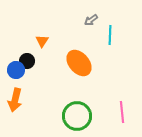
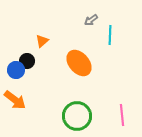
orange triangle: rotated 16 degrees clockwise
orange arrow: rotated 65 degrees counterclockwise
pink line: moved 3 px down
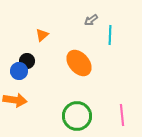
orange triangle: moved 6 px up
blue circle: moved 3 px right, 1 px down
orange arrow: rotated 30 degrees counterclockwise
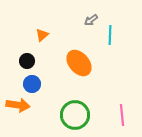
blue circle: moved 13 px right, 13 px down
orange arrow: moved 3 px right, 5 px down
green circle: moved 2 px left, 1 px up
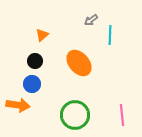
black circle: moved 8 px right
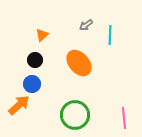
gray arrow: moved 5 px left, 5 px down
black circle: moved 1 px up
orange arrow: moved 1 px right; rotated 50 degrees counterclockwise
pink line: moved 2 px right, 3 px down
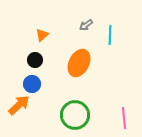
orange ellipse: rotated 68 degrees clockwise
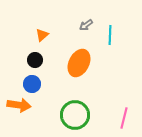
orange arrow: rotated 50 degrees clockwise
pink line: rotated 20 degrees clockwise
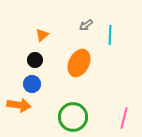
green circle: moved 2 px left, 2 px down
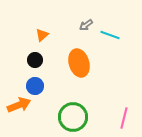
cyan line: rotated 72 degrees counterclockwise
orange ellipse: rotated 44 degrees counterclockwise
blue circle: moved 3 px right, 2 px down
orange arrow: rotated 30 degrees counterclockwise
